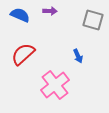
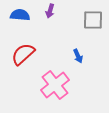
purple arrow: rotated 104 degrees clockwise
blue semicircle: rotated 18 degrees counterclockwise
gray square: rotated 15 degrees counterclockwise
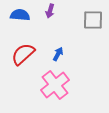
blue arrow: moved 20 px left, 2 px up; rotated 128 degrees counterclockwise
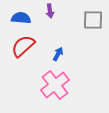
purple arrow: rotated 24 degrees counterclockwise
blue semicircle: moved 1 px right, 3 px down
red semicircle: moved 8 px up
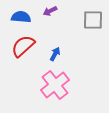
purple arrow: rotated 72 degrees clockwise
blue semicircle: moved 1 px up
blue arrow: moved 3 px left
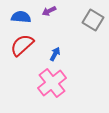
purple arrow: moved 1 px left
gray square: rotated 30 degrees clockwise
red semicircle: moved 1 px left, 1 px up
pink cross: moved 3 px left, 2 px up
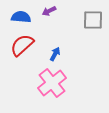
gray square: rotated 30 degrees counterclockwise
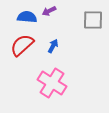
blue semicircle: moved 6 px right
blue arrow: moved 2 px left, 8 px up
pink cross: rotated 20 degrees counterclockwise
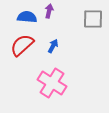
purple arrow: rotated 128 degrees clockwise
gray square: moved 1 px up
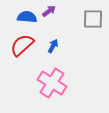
purple arrow: rotated 40 degrees clockwise
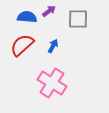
gray square: moved 15 px left
